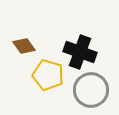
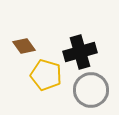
black cross: rotated 36 degrees counterclockwise
yellow pentagon: moved 2 px left
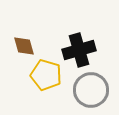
brown diamond: rotated 20 degrees clockwise
black cross: moved 1 px left, 2 px up
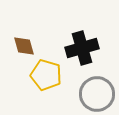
black cross: moved 3 px right, 2 px up
gray circle: moved 6 px right, 4 px down
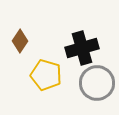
brown diamond: moved 4 px left, 5 px up; rotated 50 degrees clockwise
gray circle: moved 11 px up
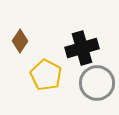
yellow pentagon: rotated 12 degrees clockwise
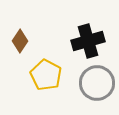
black cross: moved 6 px right, 7 px up
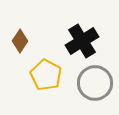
black cross: moved 6 px left; rotated 16 degrees counterclockwise
gray circle: moved 2 px left
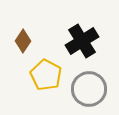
brown diamond: moved 3 px right
gray circle: moved 6 px left, 6 px down
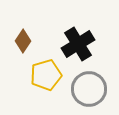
black cross: moved 4 px left, 3 px down
yellow pentagon: rotated 28 degrees clockwise
